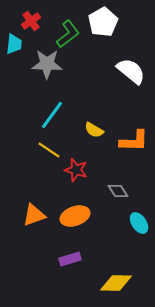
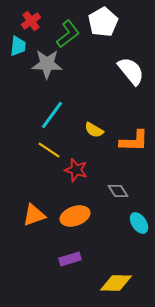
cyan trapezoid: moved 4 px right, 2 px down
white semicircle: rotated 12 degrees clockwise
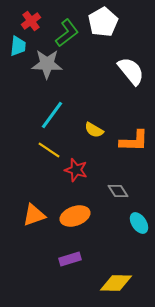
green L-shape: moved 1 px left, 1 px up
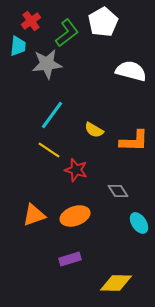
gray star: rotated 8 degrees counterclockwise
white semicircle: rotated 36 degrees counterclockwise
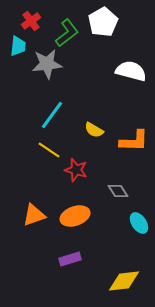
yellow diamond: moved 8 px right, 2 px up; rotated 8 degrees counterclockwise
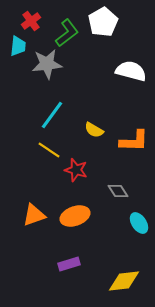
purple rectangle: moved 1 px left, 5 px down
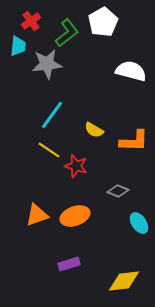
red star: moved 4 px up
gray diamond: rotated 35 degrees counterclockwise
orange triangle: moved 3 px right
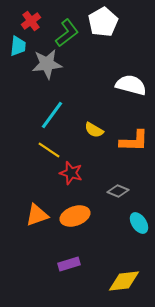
white semicircle: moved 14 px down
red star: moved 5 px left, 7 px down
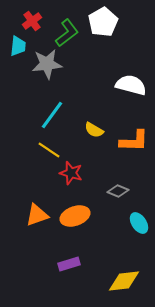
red cross: moved 1 px right
